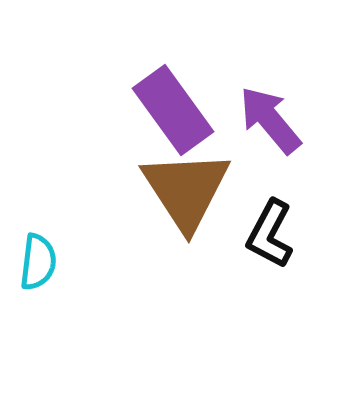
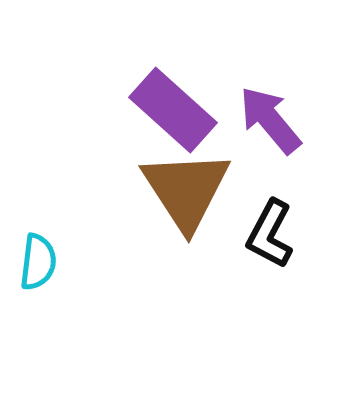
purple rectangle: rotated 12 degrees counterclockwise
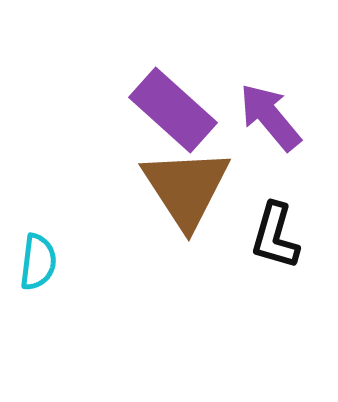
purple arrow: moved 3 px up
brown triangle: moved 2 px up
black L-shape: moved 5 px right, 2 px down; rotated 12 degrees counterclockwise
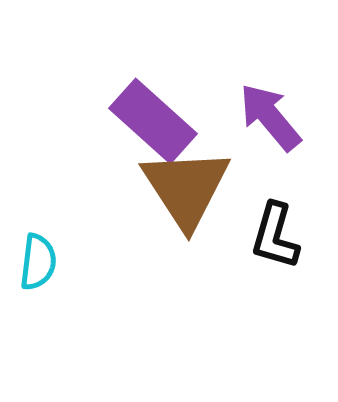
purple rectangle: moved 20 px left, 11 px down
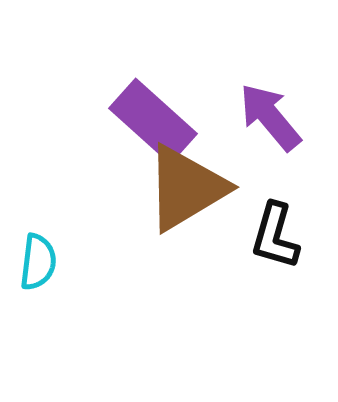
brown triangle: rotated 32 degrees clockwise
